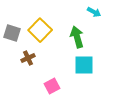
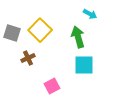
cyan arrow: moved 4 px left, 2 px down
green arrow: moved 1 px right
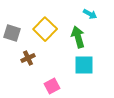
yellow square: moved 5 px right, 1 px up
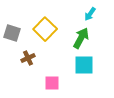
cyan arrow: rotated 96 degrees clockwise
green arrow: moved 3 px right, 1 px down; rotated 45 degrees clockwise
pink square: moved 3 px up; rotated 28 degrees clockwise
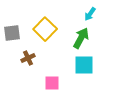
gray square: rotated 24 degrees counterclockwise
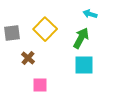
cyan arrow: rotated 72 degrees clockwise
brown cross: rotated 24 degrees counterclockwise
pink square: moved 12 px left, 2 px down
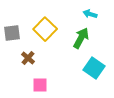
cyan square: moved 10 px right, 3 px down; rotated 35 degrees clockwise
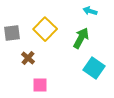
cyan arrow: moved 3 px up
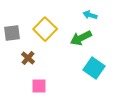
cyan arrow: moved 4 px down
green arrow: rotated 145 degrees counterclockwise
pink square: moved 1 px left, 1 px down
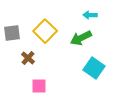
cyan arrow: rotated 16 degrees counterclockwise
yellow square: moved 2 px down
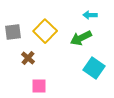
gray square: moved 1 px right, 1 px up
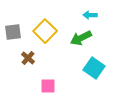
pink square: moved 9 px right
